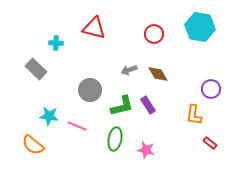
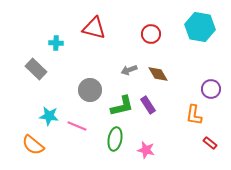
red circle: moved 3 px left
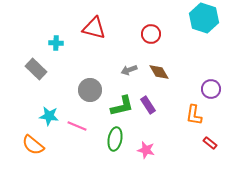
cyan hexagon: moved 4 px right, 9 px up; rotated 8 degrees clockwise
brown diamond: moved 1 px right, 2 px up
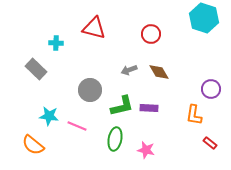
purple rectangle: moved 1 px right, 3 px down; rotated 54 degrees counterclockwise
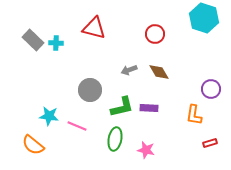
red circle: moved 4 px right
gray rectangle: moved 3 px left, 29 px up
green L-shape: moved 1 px down
red rectangle: rotated 56 degrees counterclockwise
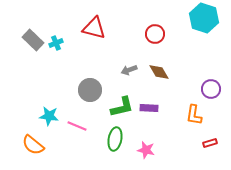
cyan cross: rotated 24 degrees counterclockwise
